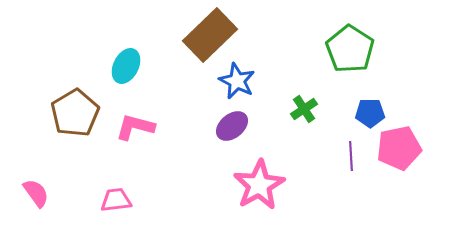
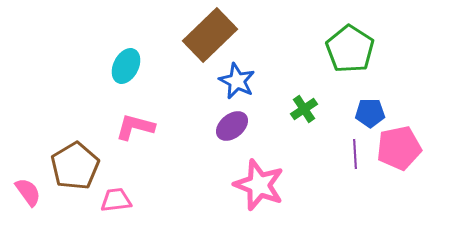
brown pentagon: moved 53 px down
purple line: moved 4 px right, 2 px up
pink star: rotated 21 degrees counterclockwise
pink semicircle: moved 8 px left, 1 px up
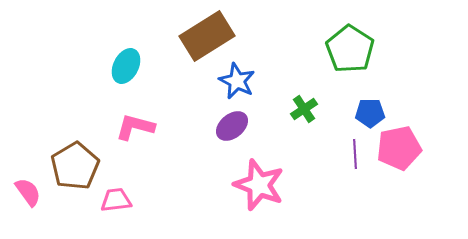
brown rectangle: moved 3 px left, 1 px down; rotated 12 degrees clockwise
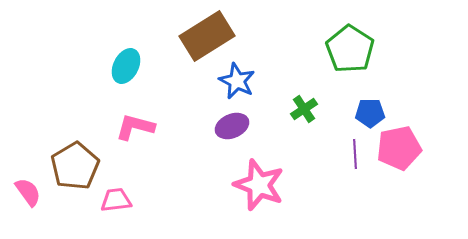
purple ellipse: rotated 16 degrees clockwise
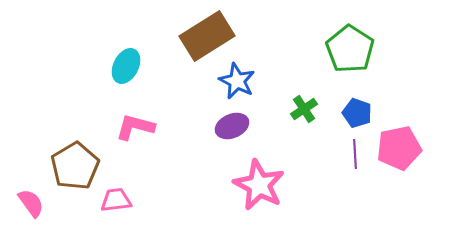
blue pentagon: moved 13 px left; rotated 20 degrees clockwise
pink star: rotated 6 degrees clockwise
pink semicircle: moved 3 px right, 11 px down
